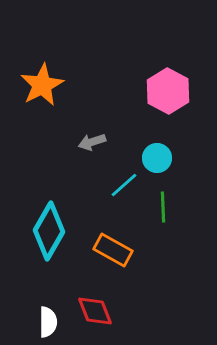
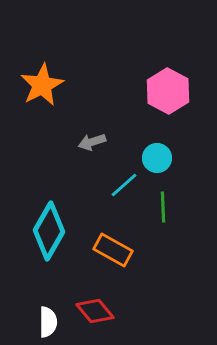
red diamond: rotated 18 degrees counterclockwise
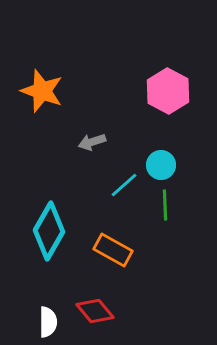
orange star: moved 6 px down; rotated 24 degrees counterclockwise
cyan circle: moved 4 px right, 7 px down
green line: moved 2 px right, 2 px up
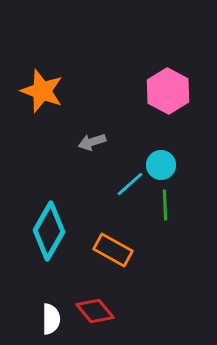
cyan line: moved 6 px right, 1 px up
white semicircle: moved 3 px right, 3 px up
